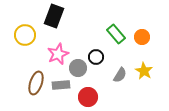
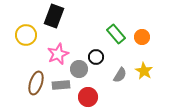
yellow circle: moved 1 px right
gray circle: moved 1 px right, 1 px down
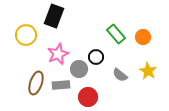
orange circle: moved 1 px right
yellow star: moved 4 px right
gray semicircle: rotated 98 degrees clockwise
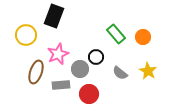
gray circle: moved 1 px right
gray semicircle: moved 2 px up
brown ellipse: moved 11 px up
red circle: moved 1 px right, 3 px up
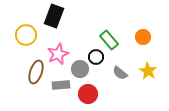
green rectangle: moved 7 px left, 6 px down
red circle: moved 1 px left
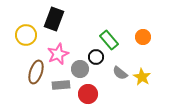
black rectangle: moved 3 px down
yellow star: moved 6 px left, 6 px down
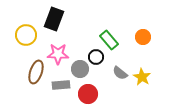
pink star: rotated 25 degrees clockwise
